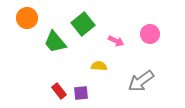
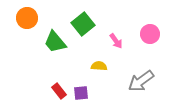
pink arrow: rotated 28 degrees clockwise
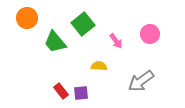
red rectangle: moved 2 px right
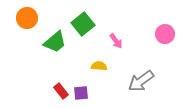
pink circle: moved 15 px right
green trapezoid: rotated 90 degrees counterclockwise
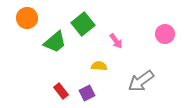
purple square: moved 6 px right; rotated 21 degrees counterclockwise
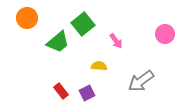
green trapezoid: moved 3 px right
